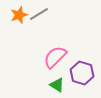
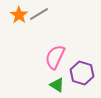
orange star: rotated 18 degrees counterclockwise
pink semicircle: rotated 20 degrees counterclockwise
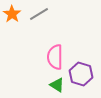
orange star: moved 7 px left, 1 px up
pink semicircle: rotated 25 degrees counterclockwise
purple hexagon: moved 1 px left, 1 px down
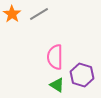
purple hexagon: moved 1 px right, 1 px down
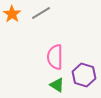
gray line: moved 2 px right, 1 px up
purple hexagon: moved 2 px right
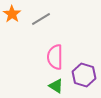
gray line: moved 6 px down
green triangle: moved 1 px left, 1 px down
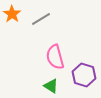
pink semicircle: rotated 15 degrees counterclockwise
green triangle: moved 5 px left
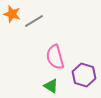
orange star: rotated 18 degrees counterclockwise
gray line: moved 7 px left, 2 px down
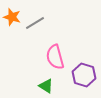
orange star: moved 3 px down
gray line: moved 1 px right, 2 px down
green triangle: moved 5 px left
